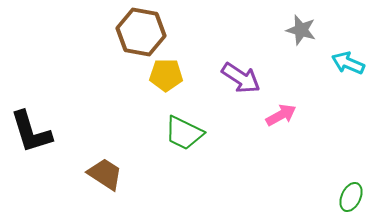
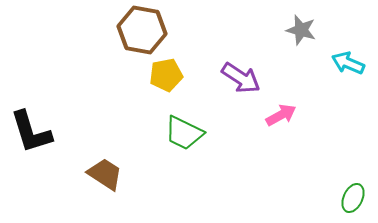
brown hexagon: moved 1 px right, 2 px up
yellow pentagon: rotated 12 degrees counterclockwise
green ellipse: moved 2 px right, 1 px down
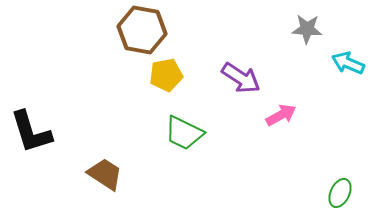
gray star: moved 6 px right, 1 px up; rotated 12 degrees counterclockwise
green ellipse: moved 13 px left, 5 px up
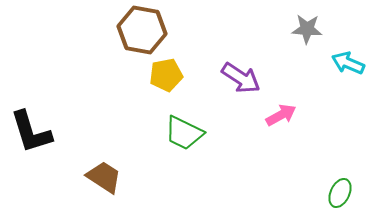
brown trapezoid: moved 1 px left, 3 px down
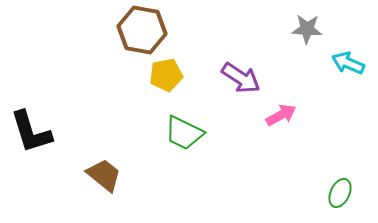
brown trapezoid: moved 2 px up; rotated 6 degrees clockwise
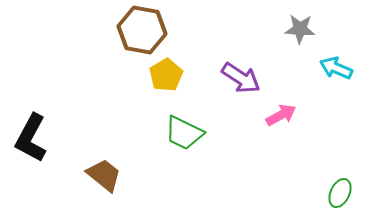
gray star: moved 7 px left
cyan arrow: moved 12 px left, 5 px down
yellow pentagon: rotated 20 degrees counterclockwise
black L-shape: moved 6 px down; rotated 45 degrees clockwise
